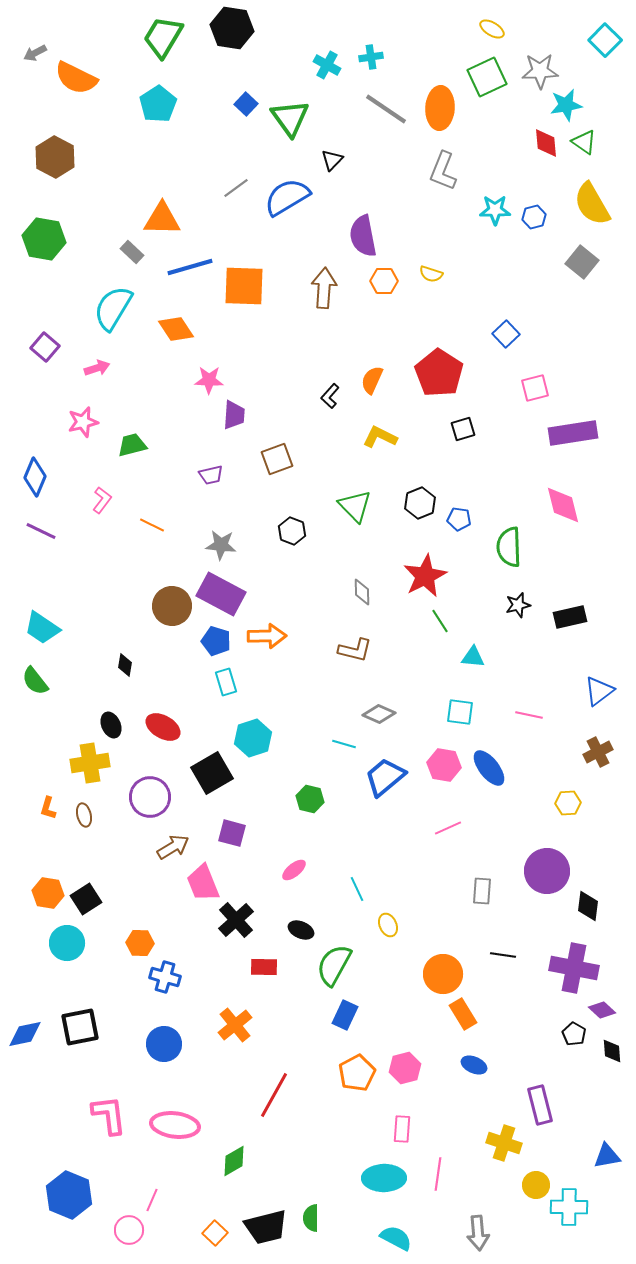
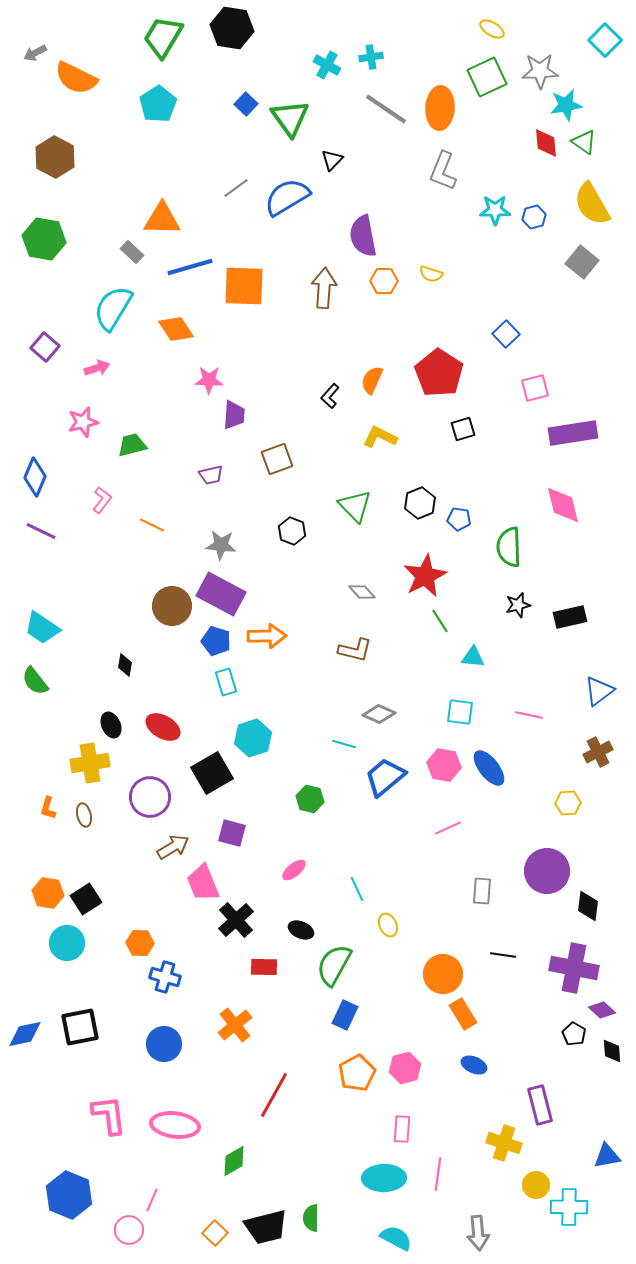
gray diamond at (362, 592): rotated 40 degrees counterclockwise
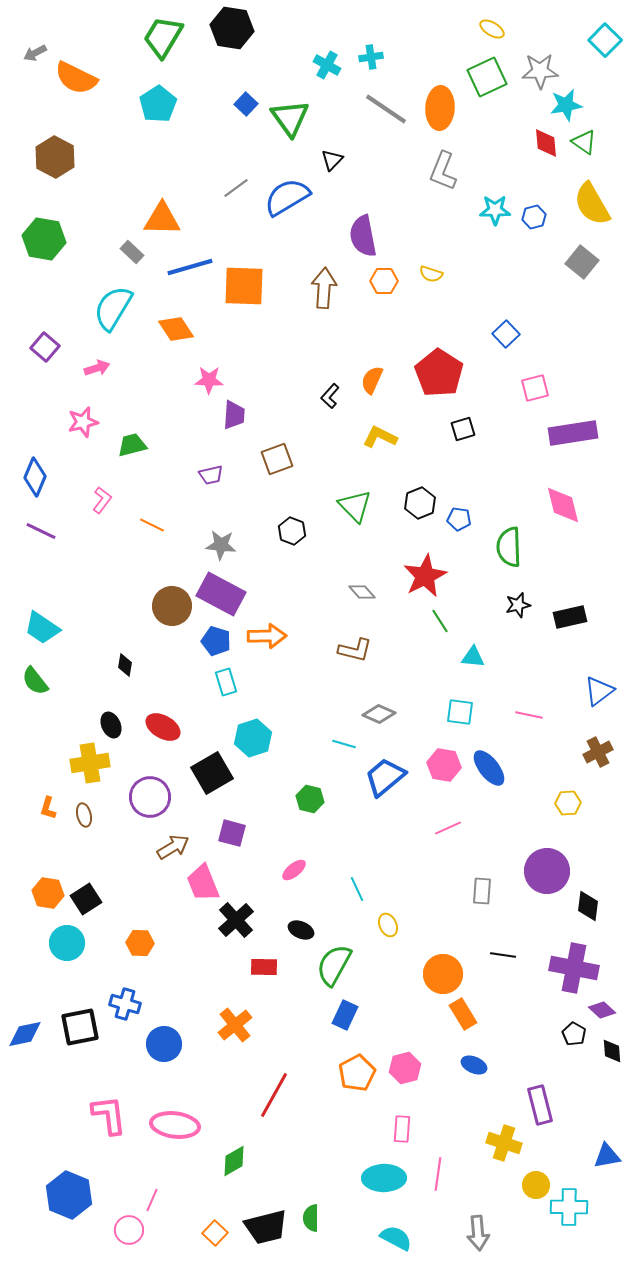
blue cross at (165, 977): moved 40 px left, 27 px down
